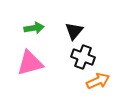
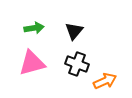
black cross: moved 6 px left, 7 px down
pink triangle: moved 2 px right
orange arrow: moved 7 px right
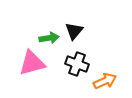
green arrow: moved 15 px right, 10 px down
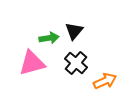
black cross: moved 1 px left, 1 px up; rotated 20 degrees clockwise
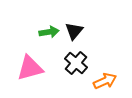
green arrow: moved 6 px up
pink triangle: moved 2 px left, 5 px down
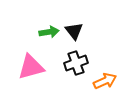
black triangle: rotated 18 degrees counterclockwise
black cross: rotated 30 degrees clockwise
pink triangle: moved 1 px right, 1 px up
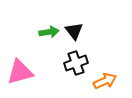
pink triangle: moved 11 px left, 5 px down
